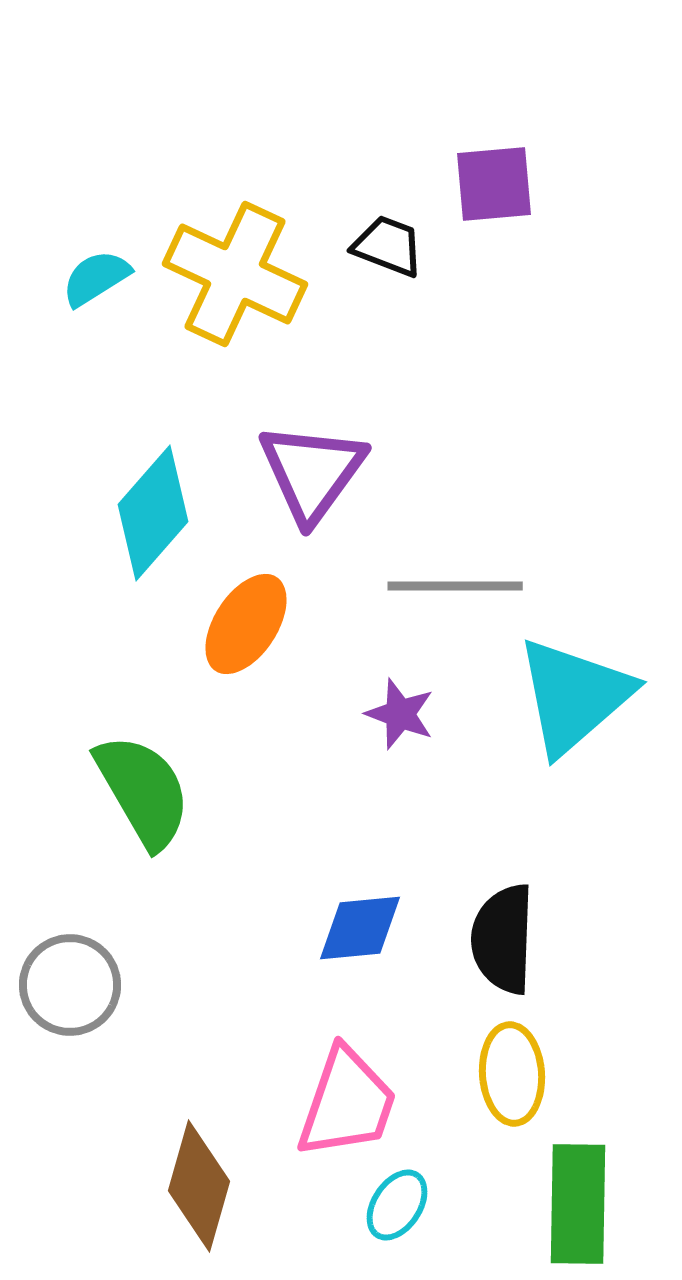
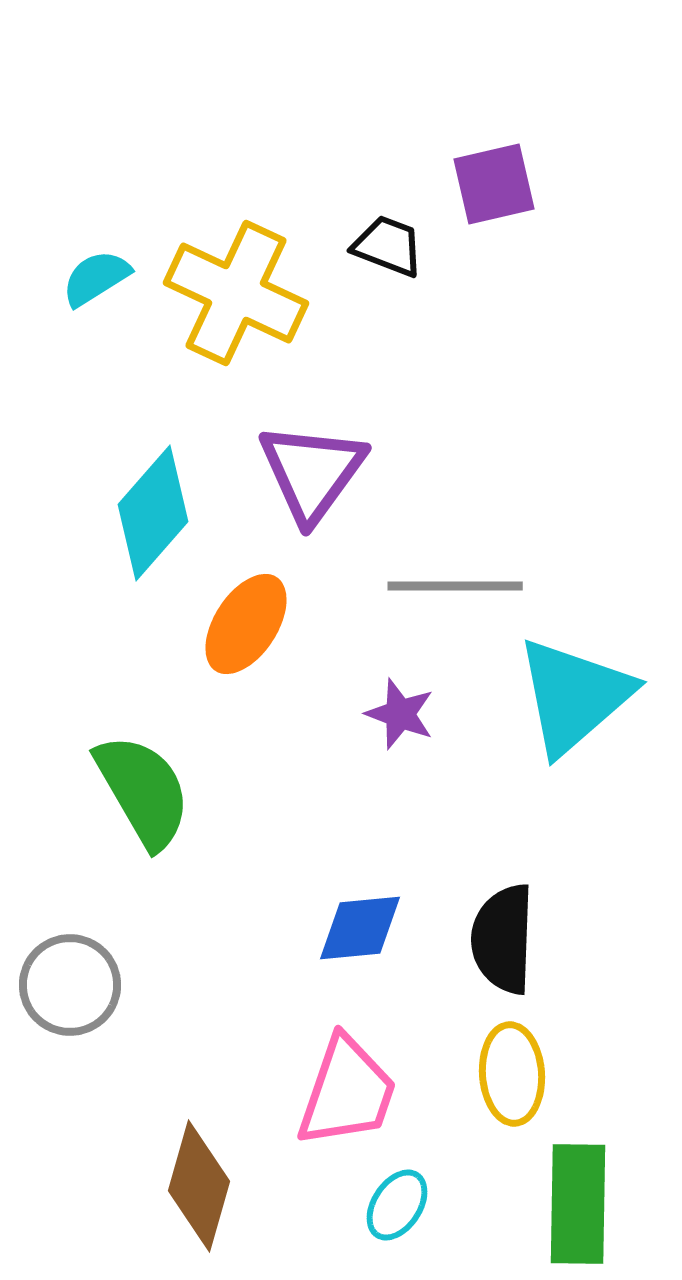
purple square: rotated 8 degrees counterclockwise
yellow cross: moved 1 px right, 19 px down
pink trapezoid: moved 11 px up
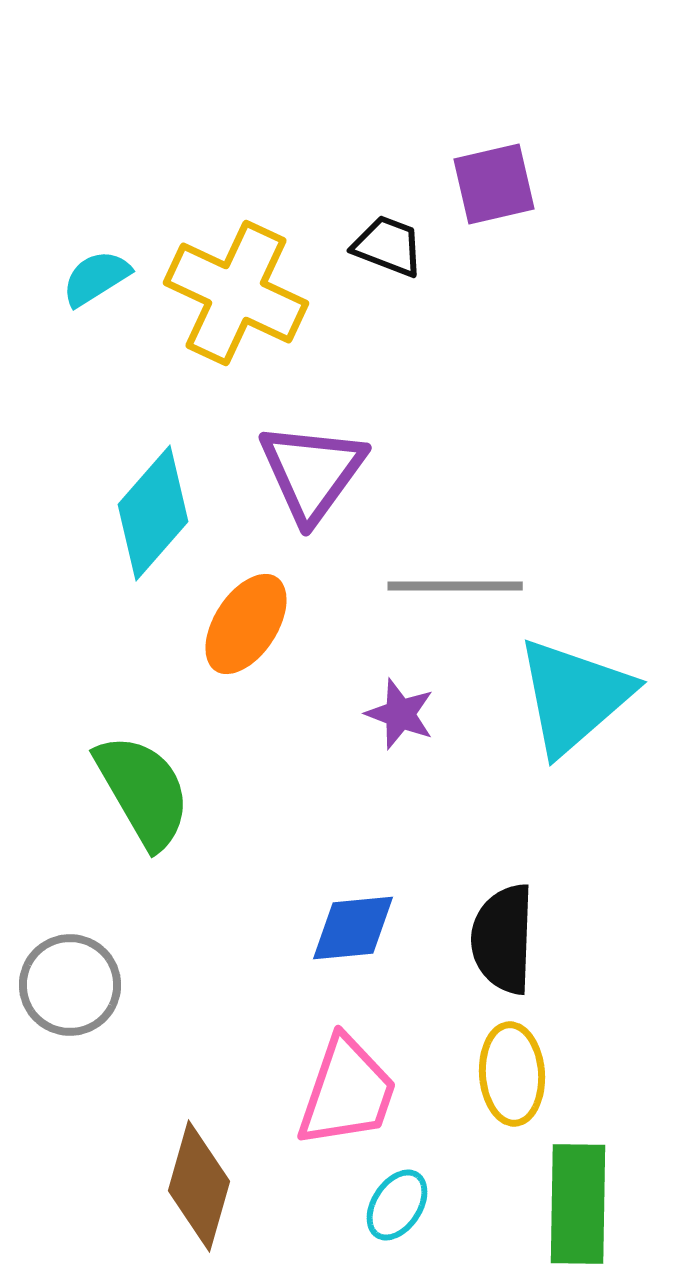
blue diamond: moved 7 px left
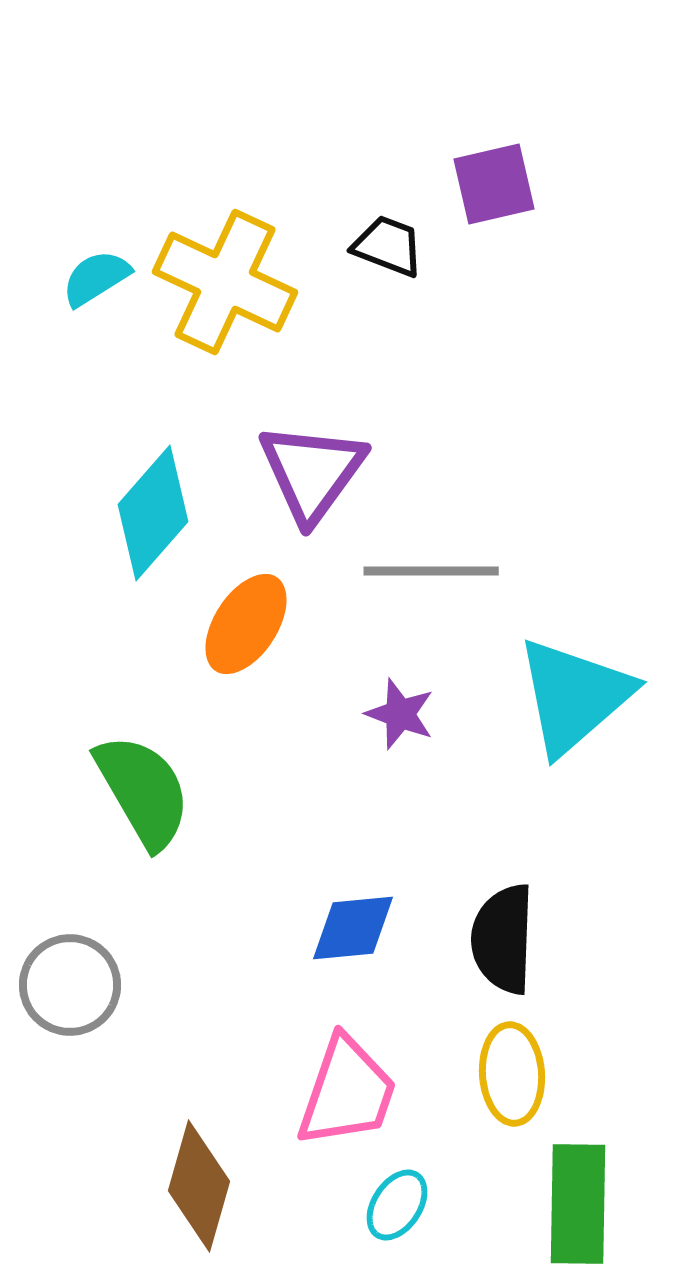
yellow cross: moved 11 px left, 11 px up
gray line: moved 24 px left, 15 px up
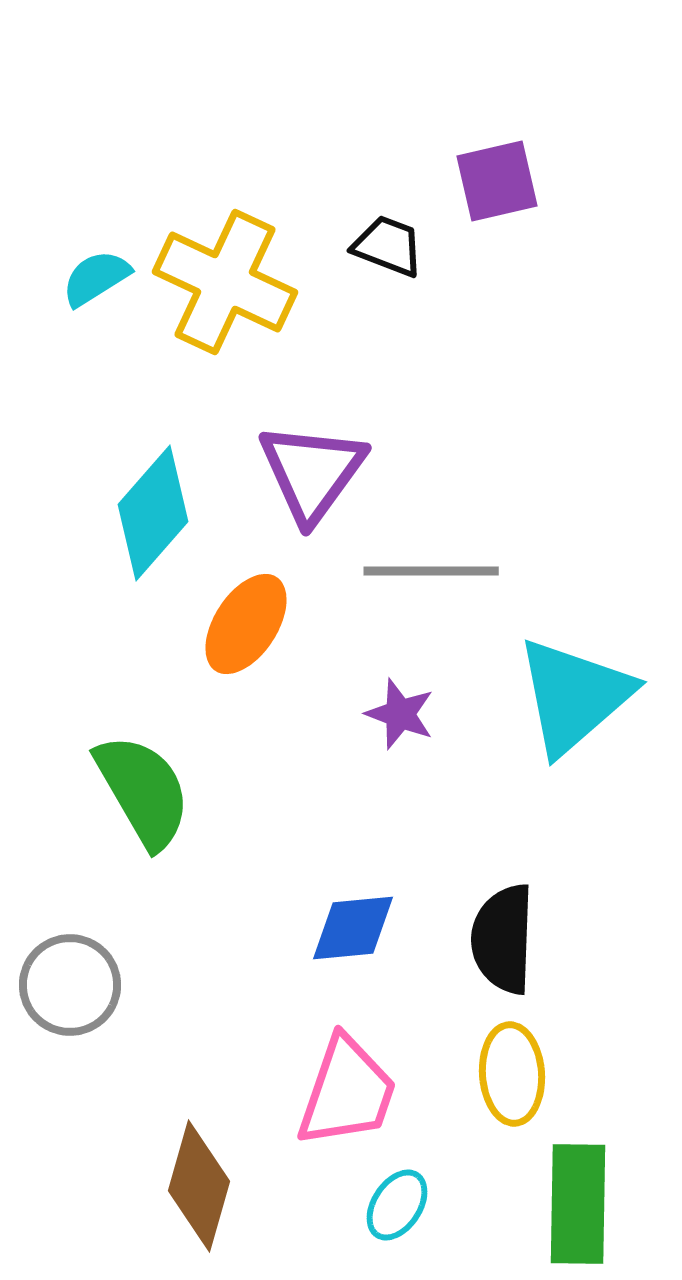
purple square: moved 3 px right, 3 px up
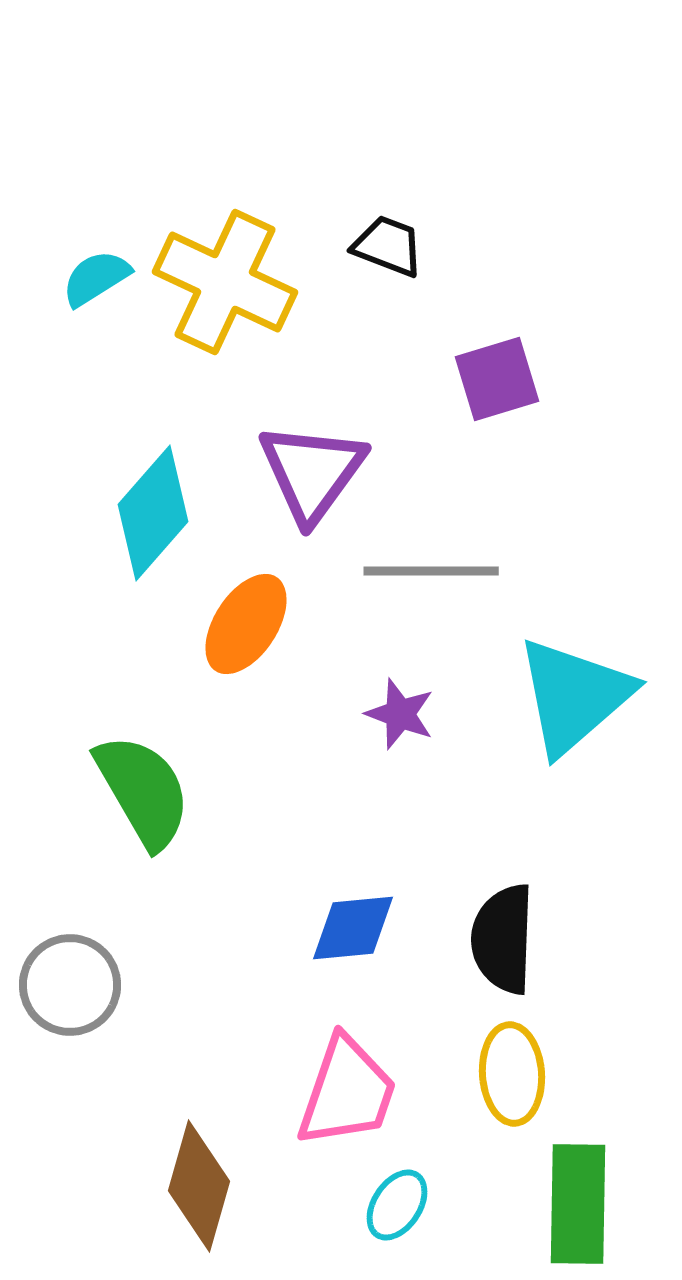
purple square: moved 198 px down; rotated 4 degrees counterclockwise
